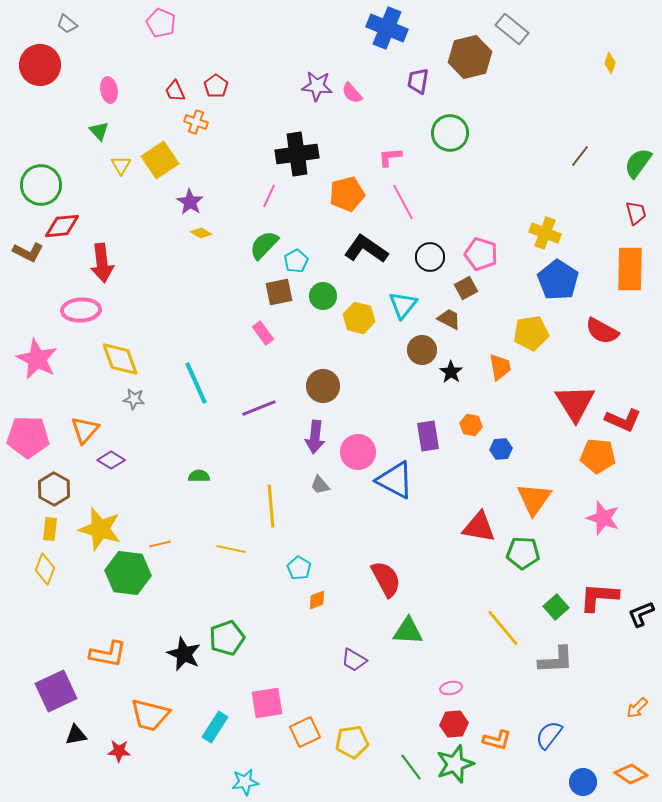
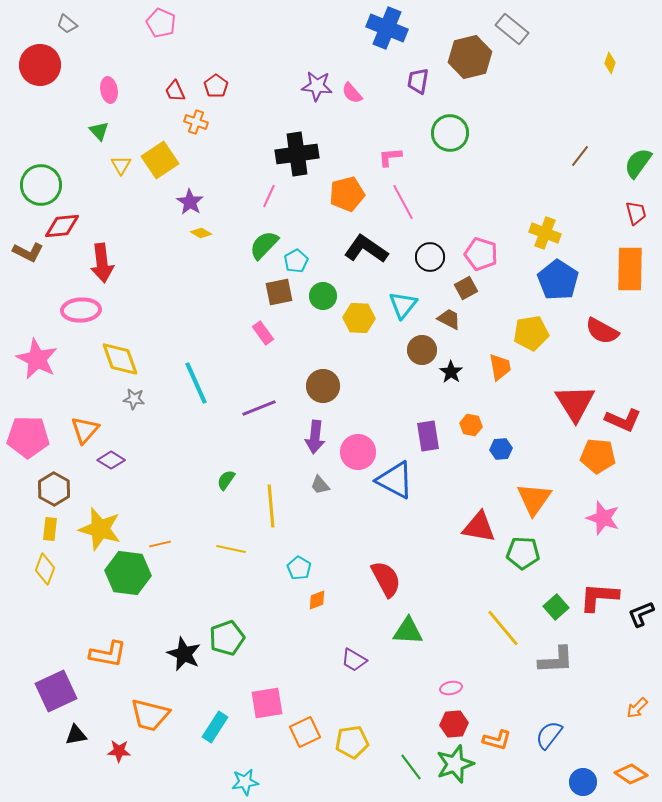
yellow hexagon at (359, 318): rotated 12 degrees counterclockwise
green semicircle at (199, 476): moved 27 px right, 4 px down; rotated 55 degrees counterclockwise
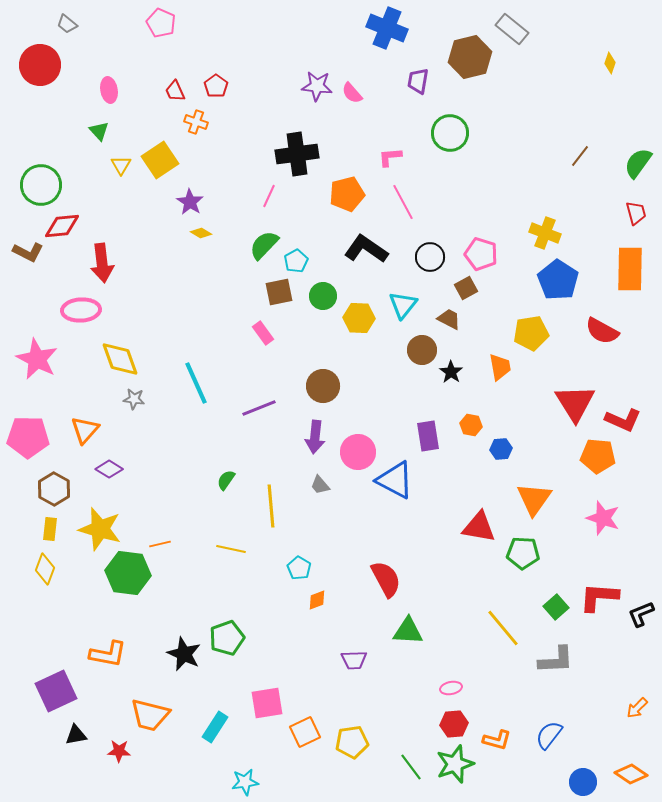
purple diamond at (111, 460): moved 2 px left, 9 px down
purple trapezoid at (354, 660): rotated 32 degrees counterclockwise
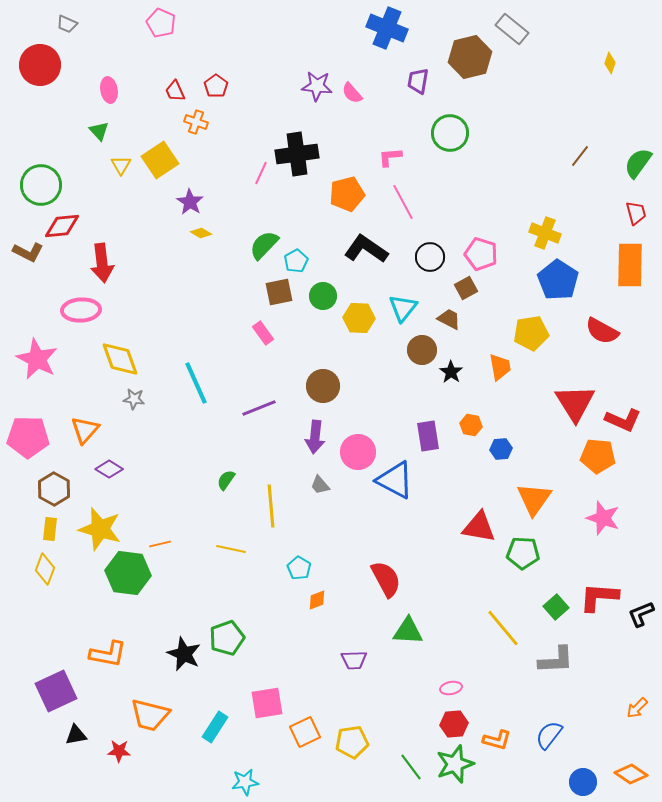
gray trapezoid at (67, 24): rotated 15 degrees counterclockwise
pink line at (269, 196): moved 8 px left, 23 px up
orange rectangle at (630, 269): moved 4 px up
cyan triangle at (403, 305): moved 3 px down
